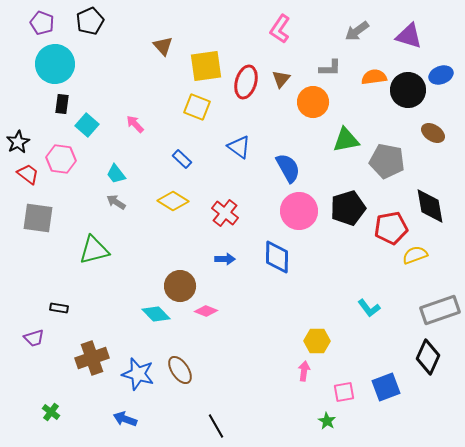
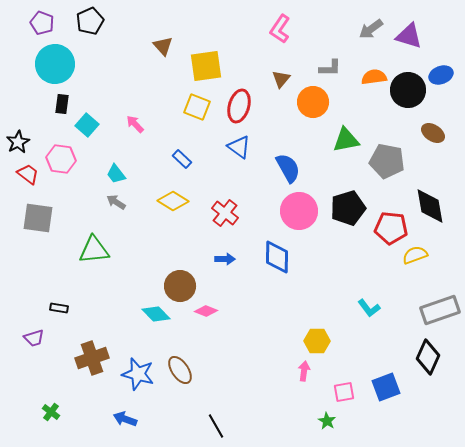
gray arrow at (357, 31): moved 14 px right, 2 px up
red ellipse at (246, 82): moved 7 px left, 24 px down
red pentagon at (391, 228): rotated 16 degrees clockwise
green triangle at (94, 250): rotated 8 degrees clockwise
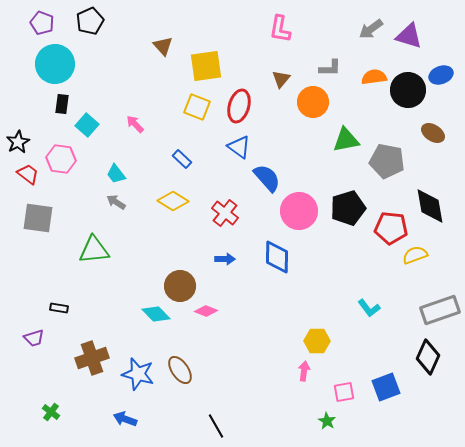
pink L-shape at (280, 29): rotated 24 degrees counterclockwise
blue semicircle at (288, 168): moved 21 px left, 10 px down; rotated 12 degrees counterclockwise
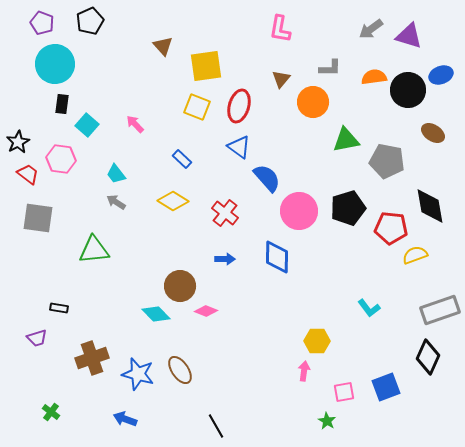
purple trapezoid at (34, 338): moved 3 px right
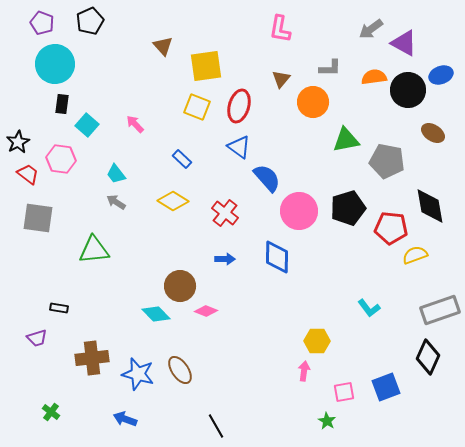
purple triangle at (409, 36): moved 5 px left, 7 px down; rotated 12 degrees clockwise
brown cross at (92, 358): rotated 12 degrees clockwise
